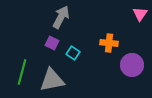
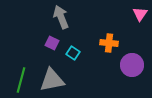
gray arrow: rotated 50 degrees counterclockwise
green line: moved 1 px left, 8 px down
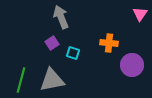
purple square: rotated 32 degrees clockwise
cyan square: rotated 16 degrees counterclockwise
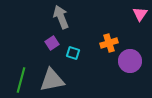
orange cross: rotated 24 degrees counterclockwise
purple circle: moved 2 px left, 4 px up
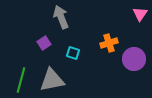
purple square: moved 8 px left
purple circle: moved 4 px right, 2 px up
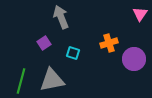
green line: moved 1 px down
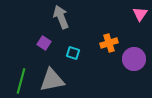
purple square: rotated 24 degrees counterclockwise
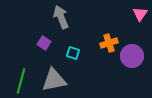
purple circle: moved 2 px left, 3 px up
gray triangle: moved 2 px right
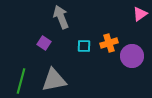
pink triangle: rotated 21 degrees clockwise
cyan square: moved 11 px right, 7 px up; rotated 16 degrees counterclockwise
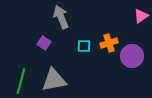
pink triangle: moved 1 px right, 2 px down
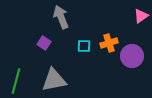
green line: moved 5 px left
